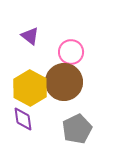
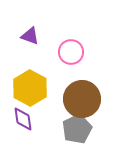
purple triangle: rotated 18 degrees counterclockwise
brown circle: moved 18 px right, 17 px down
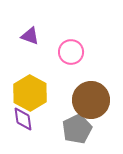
yellow hexagon: moved 5 px down
brown circle: moved 9 px right, 1 px down
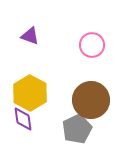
pink circle: moved 21 px right, 7 px up
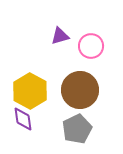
purple triangle: moved 30 px right; rotated 36 degrees counterclockwise
pink circle: moved 1 px left, 1 px down
yellow hexagon: moved 2 px up
brown circle: moved 11 px left, 10 px up
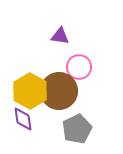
purple triangle: rotated 24 degrees clockwise
pink circle: moved 12 px left, 21 px down
brown circle: moved 21 px left, 1 px down
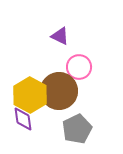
purple triangle: rotated 18 degrees clockwise
yellow hexagon: moved 4 px down
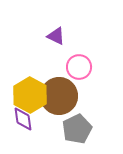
purple triangle: moved 4 px left
brown circle: moved 5 px down
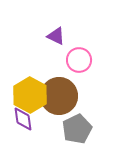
pink circle: moved 7 px up
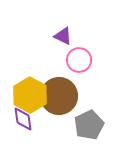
purple triangle: moved 7 px right
gray pentagon: moved 12 px right, 4 px up
